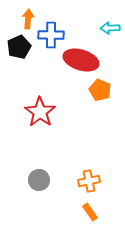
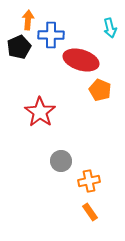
orange arrow: moved 1 px down
cyan arrow: rotated 102 degrees counterclockwise
gray circle: moved 22 px right, 19 px up
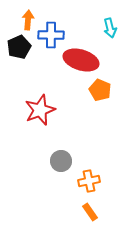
red star: moved 2 px up; rotated 16 degrees clockwise
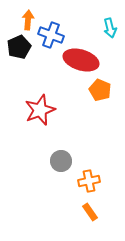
blue cross: rotated 20 degrees clockwise
